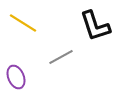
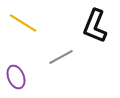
black L-shape: rotated 40 degrees clockwise
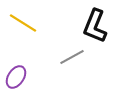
gray line: moved 11 px right
purple ellipse: rotated 55 degrees clockwise
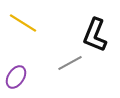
black L-shape: moved 9 px down
gray line: moved 2 px left, 6 px down
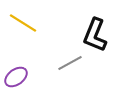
purple ellipse: rotated 20 degrees clockwise
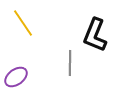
yellow line: rotated 24 degrees clockwise
gray line: rotated 60 degrees counterclockwise
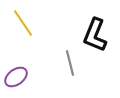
gray line: rotated 15 degrees counterclockwise
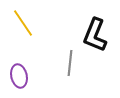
gray line: rotated 20 degrees clockwise
purple ellipse: moved 3 px right, 1 px up; rotated 65 degrees counterclockwise
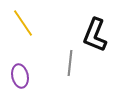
purple ellipse: moved 1 px right
